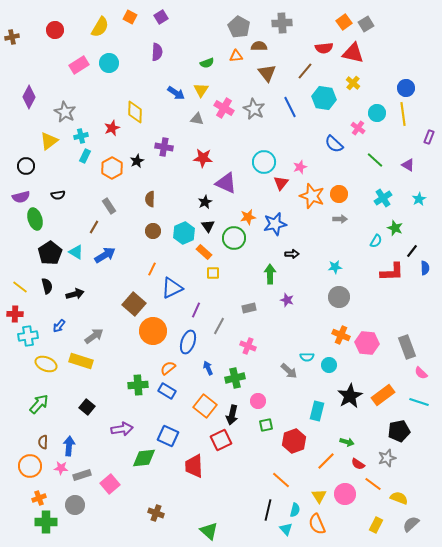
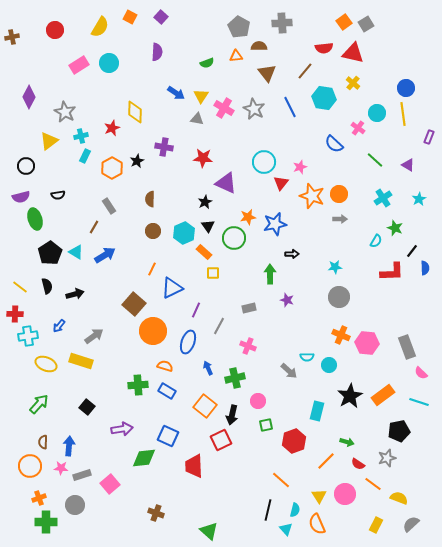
purple square at (161, 17): rotated 16 degrees counterclockwise
yellow triangle at (201, 90): moved 6 px down
orange semicircle at (168, 368): moved 3 px left, 2 px up; rotated 56 degrees clockwise
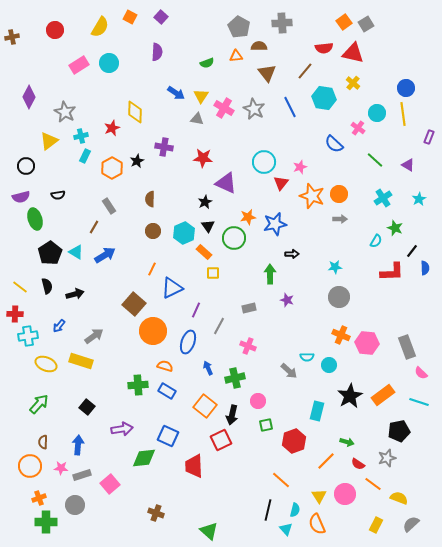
blue arrow at (69, 446): moved 9 px right, 1 px up
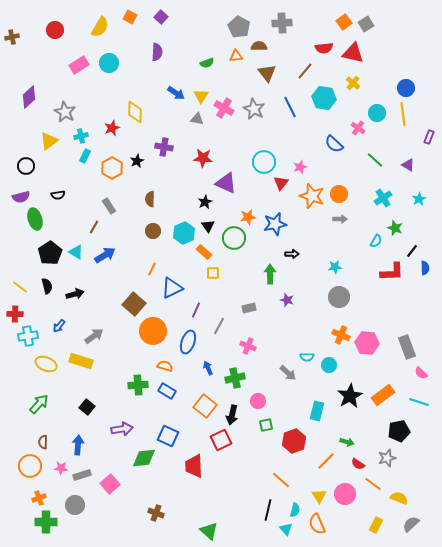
purple diamond at (29, 97): rotated 20 degrees clockwise
gray arrow at (289, 371): moved 1 px left, 2 px down
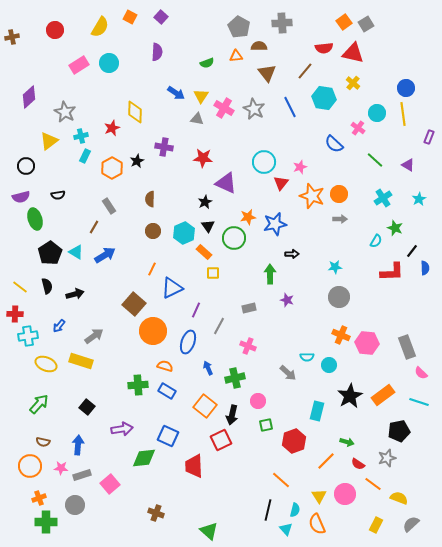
brown semicircle at (43, 442): rotated 80 degrees counterclockwise
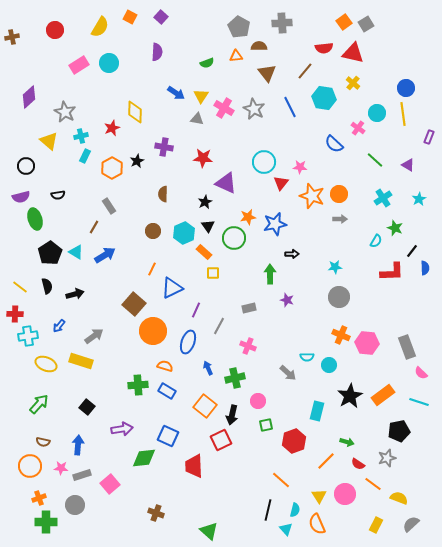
yellow triangle at (49, 141): rotated 42 degrees counterclockwise
pink star at (300, 167): rotated 24 degrees clockwise
brown semicircle at (150, 199): moved 13 px right, 5 px up
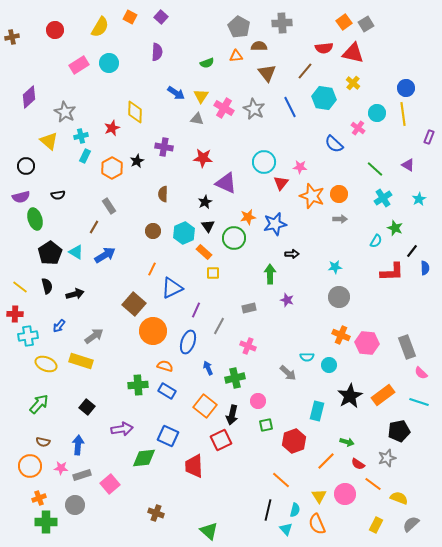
green line at (375, 160): moved 9 px down
